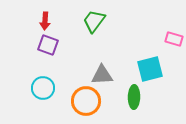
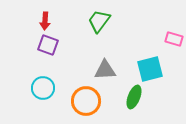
green trapezoid: moved 5 px right
gray triangle: moved 3 px right, 5 px up
green ellipse: rotated 20 degrees clockwise
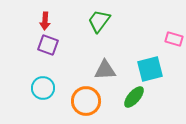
green ellipse: rotated 20 degrees clockwise
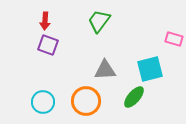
cyan circle: moved 14 px down
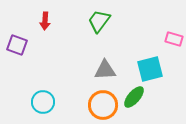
purple square: moved 31 px left
orange circle: moved 17 px right, 4 px down
